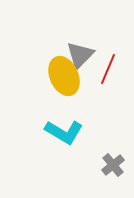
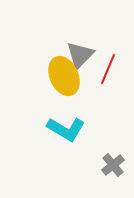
cyan L-shape: moved 2 px right, 3 px up
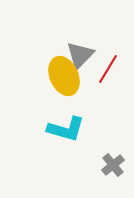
red line: rotated 8 degrees clockwise
cyan L-shape: rotated 15 degrees counterclockwise
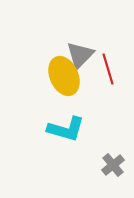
red line: rotated 48 degrees counterclockwise
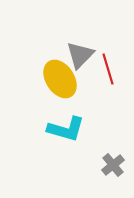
yellow ellipse: moved 4 px left, 3 px down; rotated 9 degrees counterclockwise
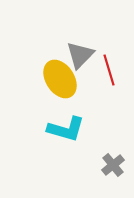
red line: moved 1 px right, 1 px down
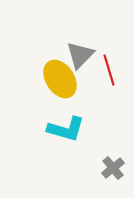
gray cross: moved 3 px down
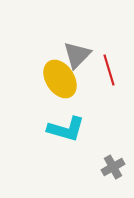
gray triangle: moved 3 px left
gray cross: moved 1 px up; rotated 10 degrees clockwise
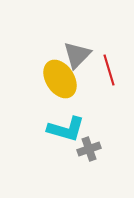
gray cross: moved 24 px left, 18 px up; rotated 10 degrees clockwise
